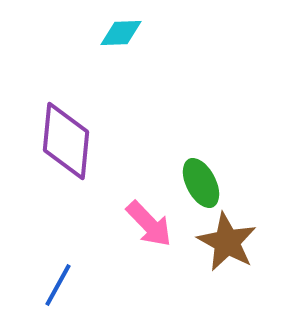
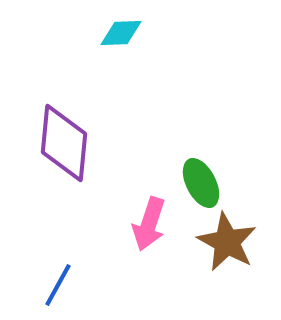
purple diamond: moved 2 px left, 2 px down
pink arrow: rotated 62 degrees clockwise
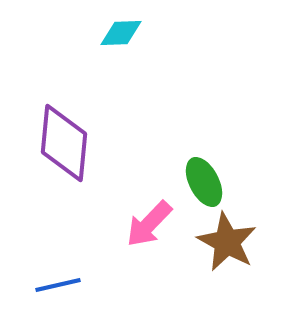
green ellipse: moved 3 px right, 1 px up
pink arrow: rotated 26 degrees clockwise
blue line: rotated 48 degrees clockwise
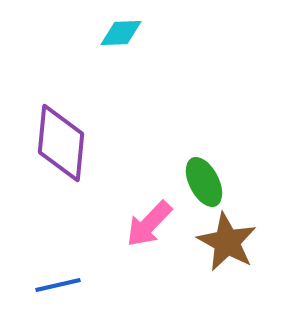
purple diamond: moved 3 px left
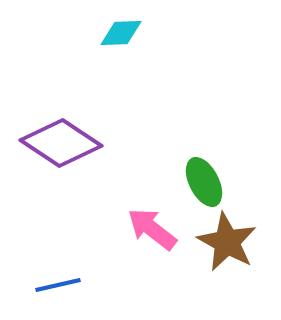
purple diamond: rotated 62 degrees counterclockwise
pink arrow: moved 3 px right, 5 px down; rotated 84 degrees clockwise
